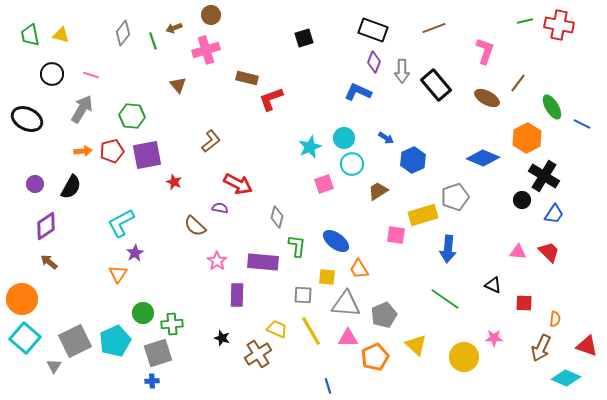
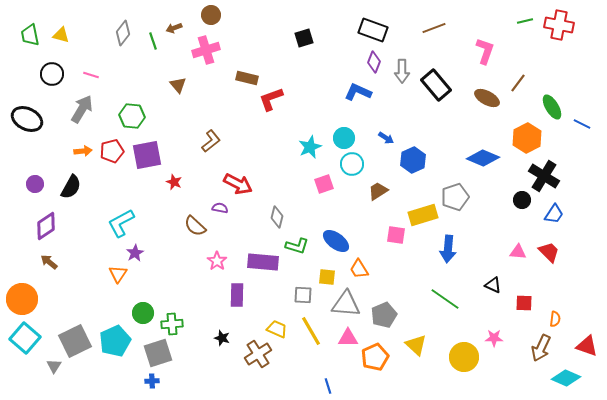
green L-shape at (297, 246): rotated 100 degrees clockwise
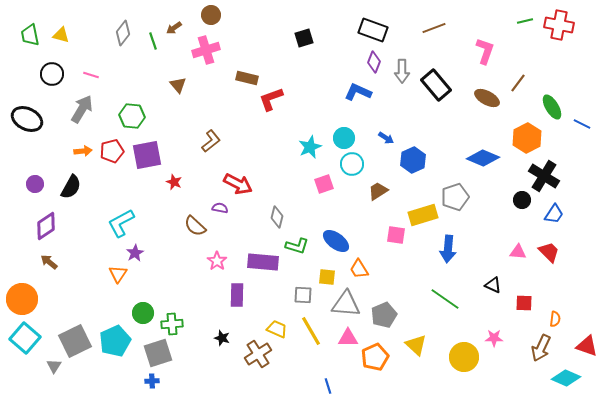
brown arrow at (174, 28): rotated 14 degrees counterclockwise
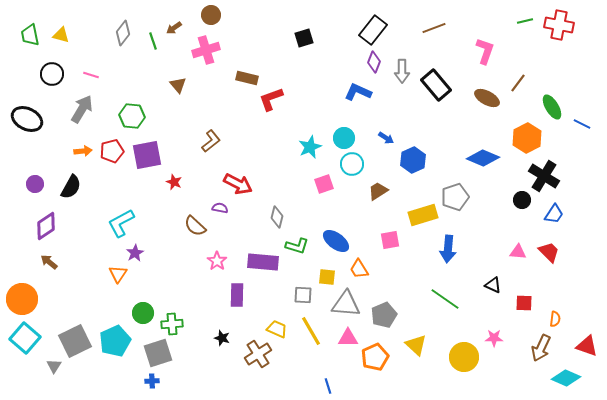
black rectangle at (373, 30): rotated 72 degrees counterclockwise
pink square at (396, 235): moved 6 px left, 5 px down; rotated 18 degrees counterclockwise
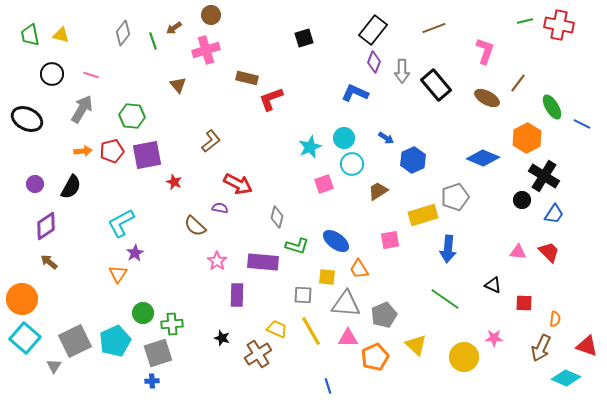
blue L-shape at (358, 92): moved 3 px left, 1 px down
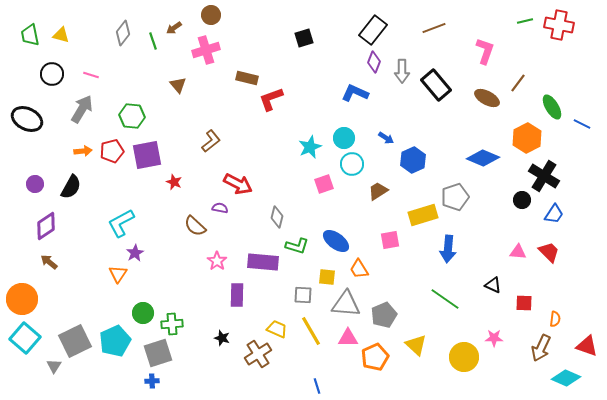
blue line at (328, 386): moved 11 px left
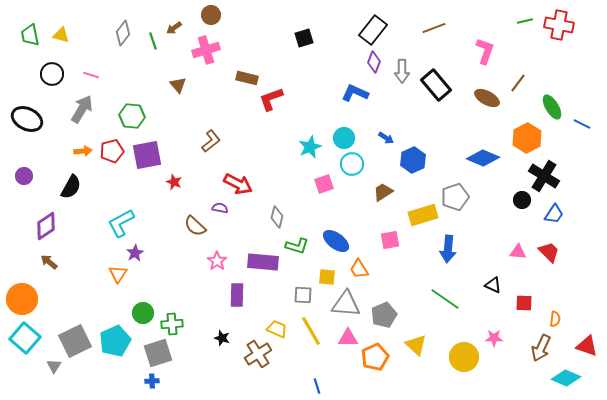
purple circle at (35, 184): moved 11 px left, 8 px up
brown trapezoid at (378, 191): moved 5 px right, 1 px down
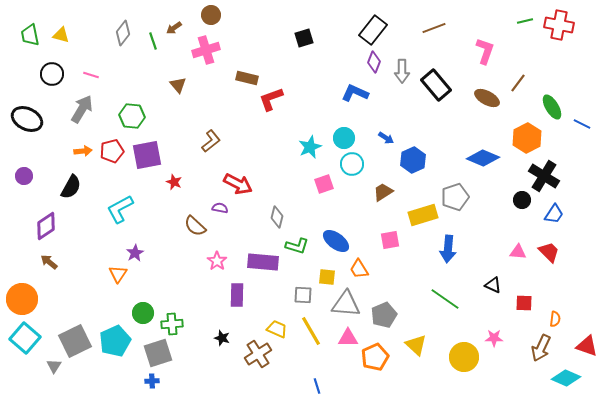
cyan L-shape at (121, 223): moved 1 px left, 14 px up
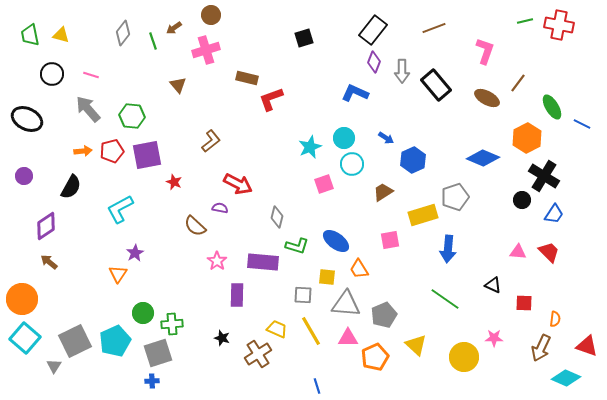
gray arrow at (82, 109): moved 6 px right; rotated 72 degrees counterclockwise
